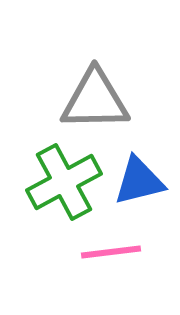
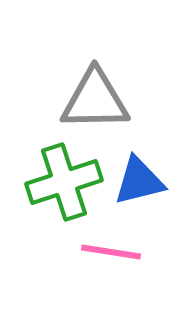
green cross: rotated 10 degrees clockwise
pink line: rotated 16 degrees clockwise
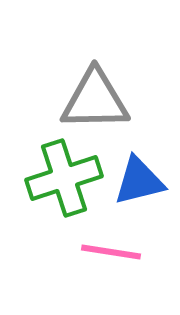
green cross: moved 4 px up
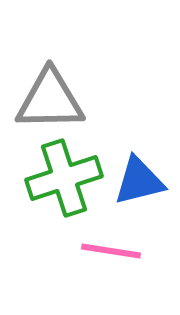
gray triangle: moved 45 px left
pink line: moved 1 px up
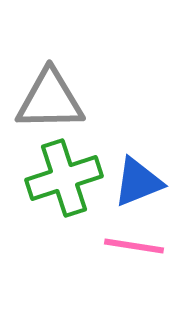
blue triangle: moved 1 px left, 1 px down; rotated 8 degrees counterclockwise
pink line: moved 23 px right, 5 px up
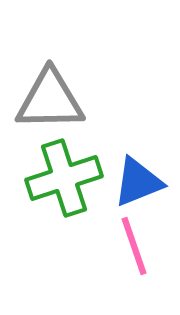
pink line: rotated 62 degrees clockwise
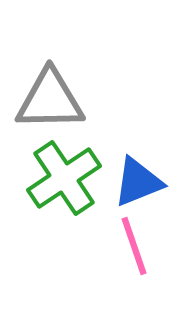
green cross: rotated 16 degrees counterclockwise
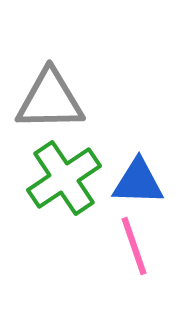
blue triangle: rotated 24 degrees clockwise
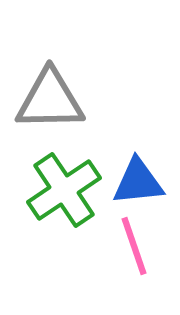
green cross: moved 12 px down
blue triangle: rotated 8 degrees counterclockwise
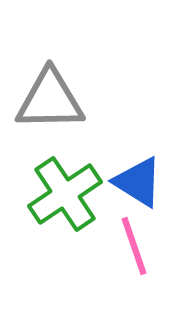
blue triangle: rotated 38 degrees clockwise
green cross: moved 1 px right, 4 px down
